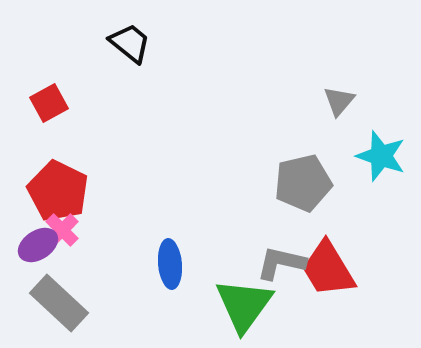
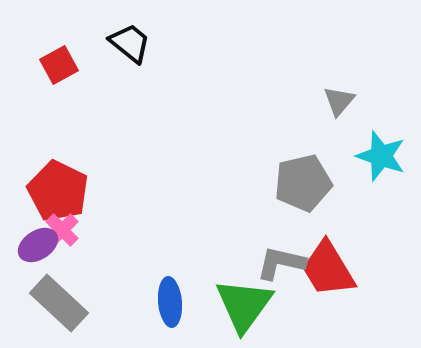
red square: moved 10 px right, 38 px up
blue ellipse: moved 38 px down
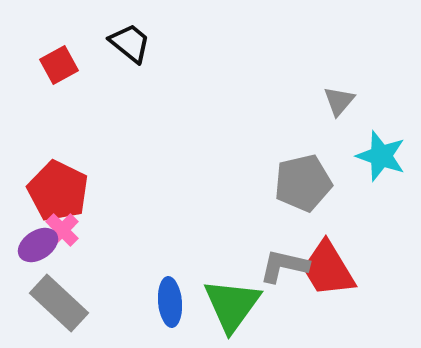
gray L-shape: moved 3 px right, 3 px down
green triangle: moved 12 px left
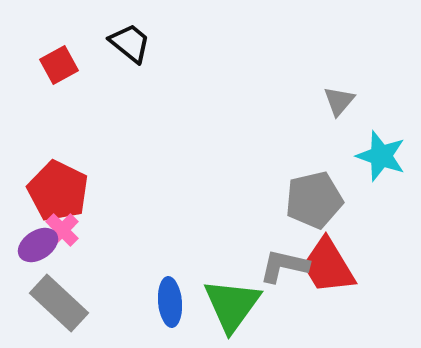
gray pentagon: moved 11 px right, 17 px down
red trapezoid: moved 3 px up
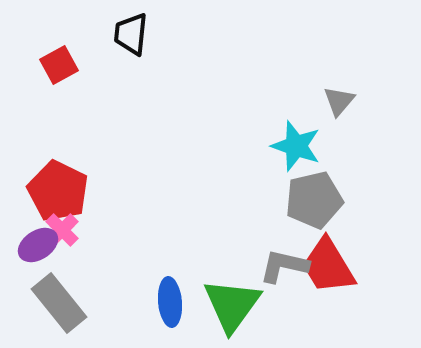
black trapezoid: moved 1 px right, 9 px up; rotated 123 degrees counterclockwise
cyan star: moved 85 px left, 10 px up
gray rectangle: rotated 8 degrees clockwise
